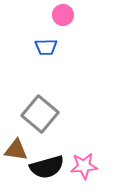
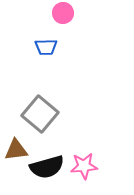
pink circle: moved 2 px up
brown triangle: rotated 15 degrees counterclockwise
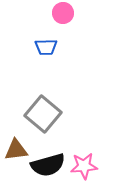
gray square: moved 3 px right
black semicircle: moved 1 px right, 2 px up
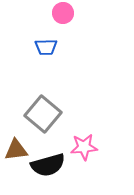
pink star: moved 19 px up
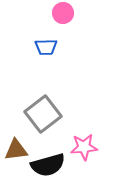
gray square: rotated 12 degrees clockwise
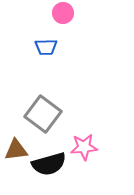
gray square: rotated 15 degrees counterclockwise
black semicircle: moved 1 px right, 1 px up
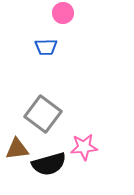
brown triangle: moved 1 px right, 1 px up
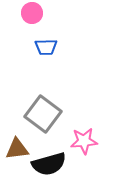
pink circle: moved 31 px left
pink star: moved 6 px up
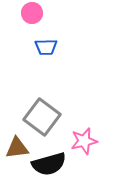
gray square: moved 1 px left, 3 px down
pink star: rotated 8 degrees counterclockwise
brown triangle: moved 1 px up
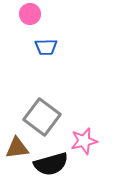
pink circle: moved 2 px left, 1 px down
black semicircle: moved 2 px right
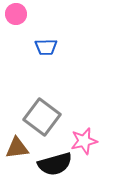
pink circle: moved 14 px left
black semicircle: moved 4 px right
